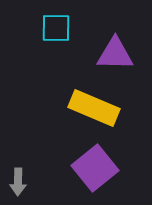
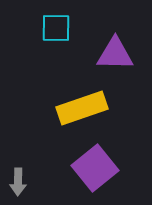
yellow rectangle: moved 12 px left; rotated 42 degrees counterclockwise
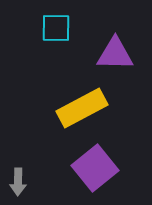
yellow rectangle: rotated 9 degrees counterclockwise
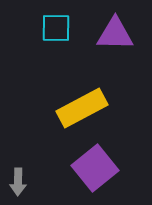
purple triangle: moved 20 px up
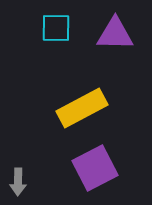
purple square: rotated 12 degrees clockwise
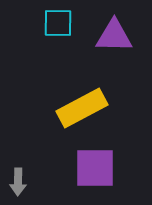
cyan square: moved 2 px right, 5 px up
purple triangle: moved 1 px left, 2 px down
purple square: rotated 27 degrees clockwise
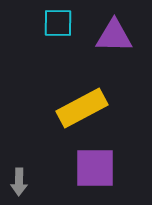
gray arrow: moved 1 px right
